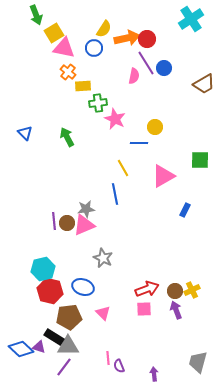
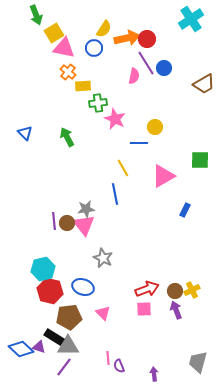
pink triangle at (84, 225): rotated 45 degrees counterclockwise
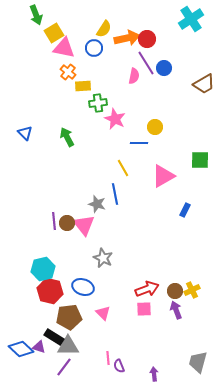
gray star at (86, 209): moved 11 px right, 5 px up; rotated 24 degrees clockwise
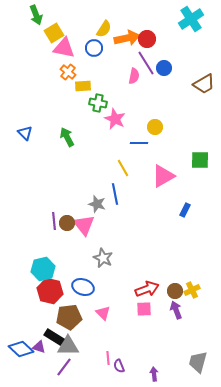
green cross at (98, 103): rotated 18 degrees clockwise
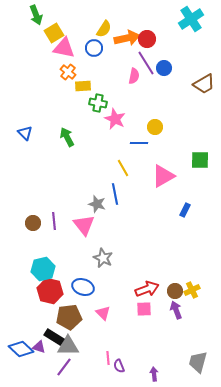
brown circle at (67, 223): moved 34 px left
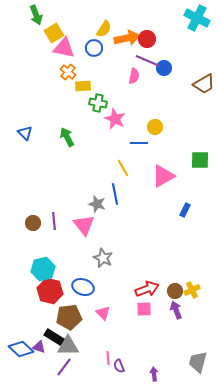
cyan cross at (191, 19): moved 6 px right, 1 px up; rotated 30 degrees counterclockwise
purple line at (146, 63): moved 2 px right, 2 px up; rotated 35 degrees counterclockwise
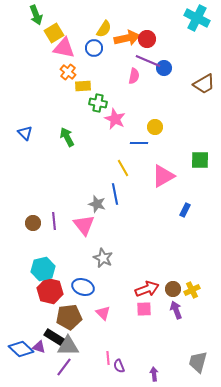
brown circle at (175, 291): moved 2 px left, 2 px up
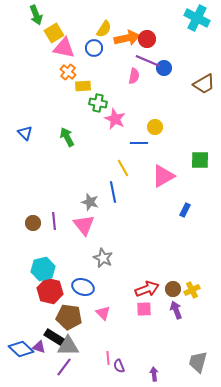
blue line at (115, 194): moved 2 px left, 2 px up
gray star at (97, 204): moved 7 px left, 2 px up
brown pentagon at (69, 317): rotated 15 degrees clockwise
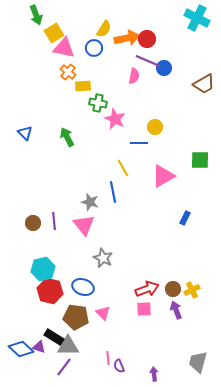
blue rectangle at (185, 210): moved 8 px down
brown pentagon at (69, 317): moved 7 px right
